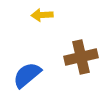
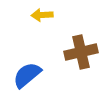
brown cross: moved 5 px up
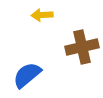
brown cross: moved 1 px right, 5 px up
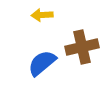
blue semicircle: moved 15 px right, 12 px up
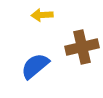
blue semicircle: moved 7 px left, 3 px down
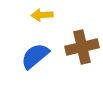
blue semicircle: moved 10 px up
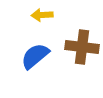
brown cross: rotated 20 degrees clockwise
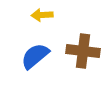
brown cross: moved 1 px right, 4 px down
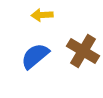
brown cross: rotated 24 degrees clockwise
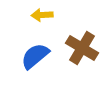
brown cross: moved 1 px left, 3 px up
